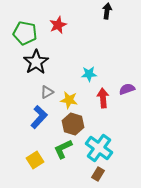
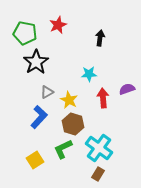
black arrow: moved 7 px left, 27 px down
yellow star: rotated 18 degrees clockwise
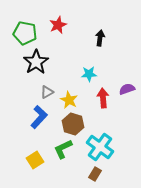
cyan cross: moved 1 px right, 1 px up
brown rectangle: moved 3 px left
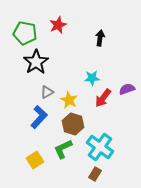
cyan star: moved 3 px right, 4 px down
red arrow: rotated 138 degrees counterclockwise
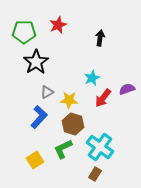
green pentagon: moved 1 px left, 1 px up; rotated 10 degrees counterclockwise
cyan star: rotated 21 degrees counterclockwise
yellow star: rotated 24 degrees counterclockwise
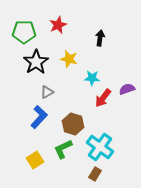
cyan star: rotated 28 degrees clockwise
yellow star: moved 41 px up; rotated 12 degrees clockwise
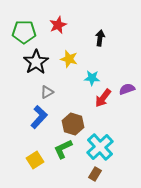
cyan cross: rotated 12 degrees clockwise
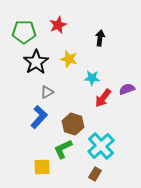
cyan cross: moved 1 px right, 1 px up
yellow square: moved 7 px right, 7 px down; rotated 30 degrees clockwise
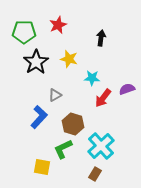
black arrow: moved 1 px right
gray triangle: moved 8 px right, 3 px down
yellow square: rotated 12 degrees clockwise
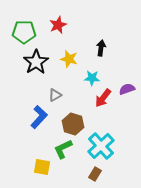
black arrow: moved 10 px down
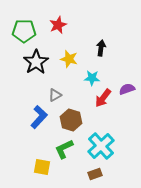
green pentagon: moved 1 px up
brown hexagon: moved 2 px left, 4 px up
green L-shape: moved 1 px right
brown rectangle: rotated 40 degrees clockwise
